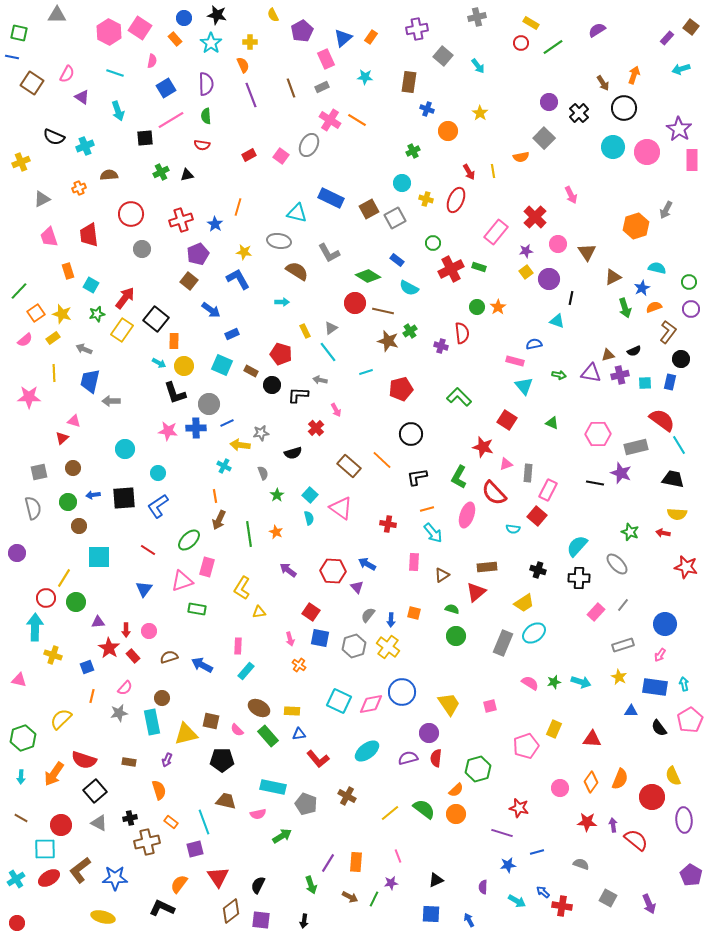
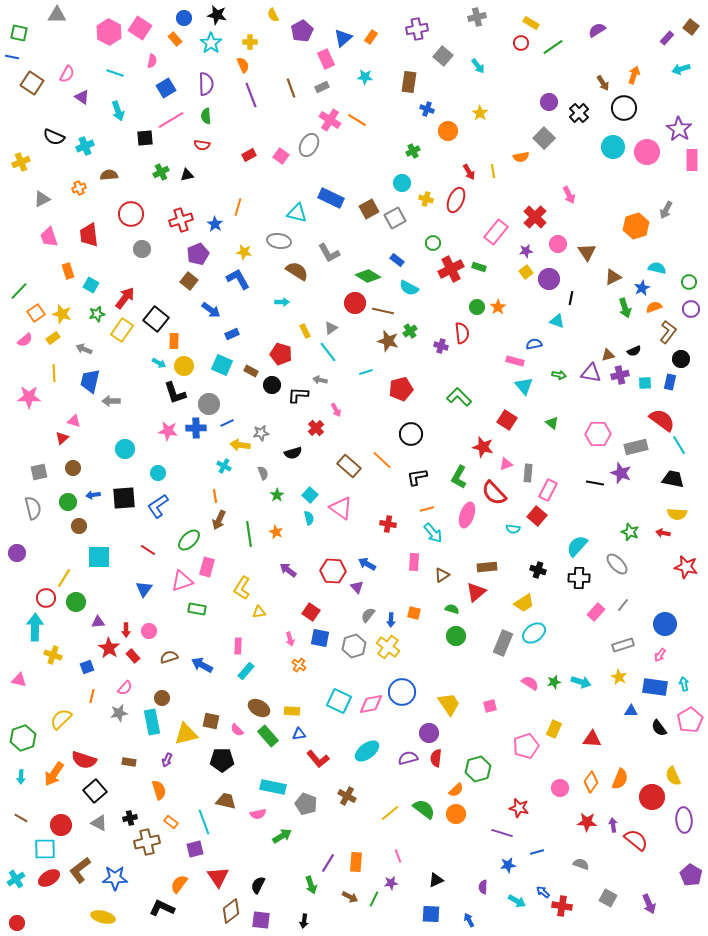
pink arrow at (571, 195): moved 2 px left
green triangle at (552, 423): rotated 16 degrees clockwise
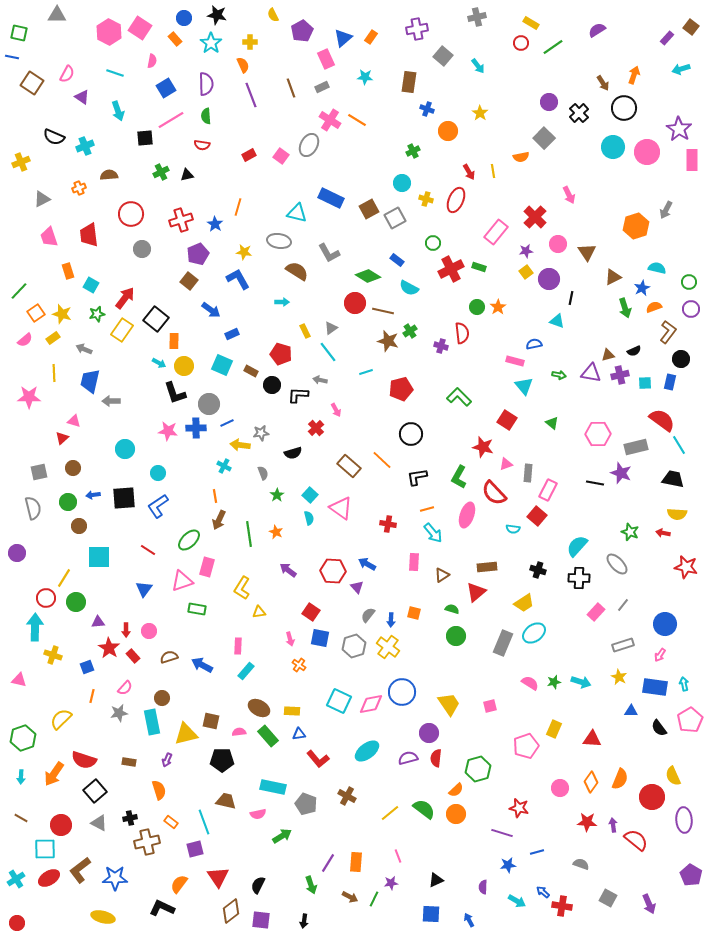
pink semicircle at (237, 730): moved 2 px right, 2 px down; rotated 128 degrees clockwise
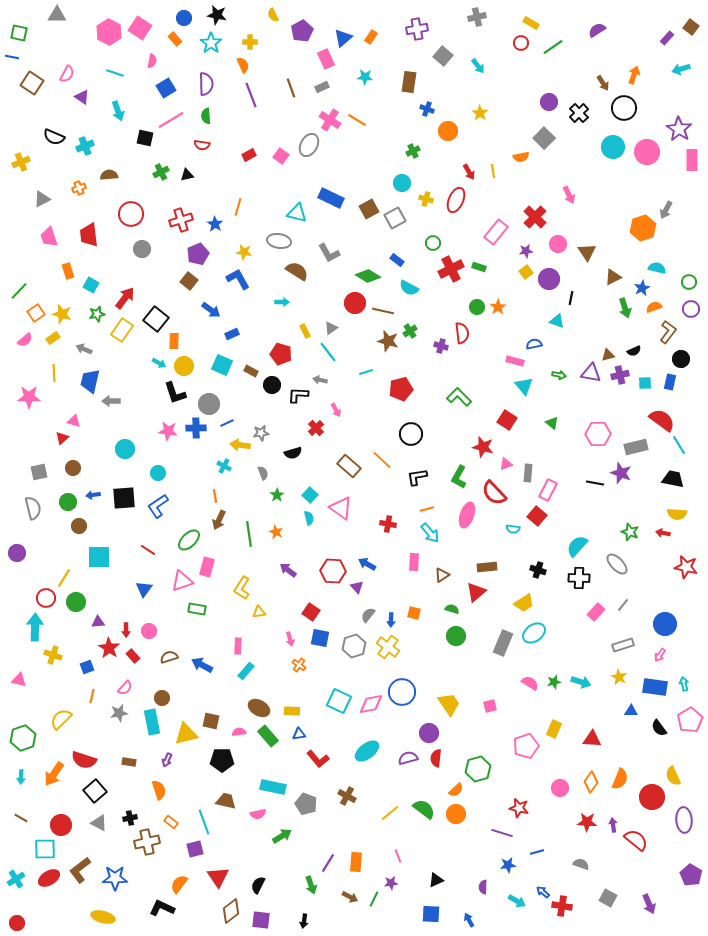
black square at (145, 138): rotated 18 degrees clockwise
orange hexagon at (636, 226): moved 7 px right, 2 px down
cyan arrow at (433, 533): moved 3 px left
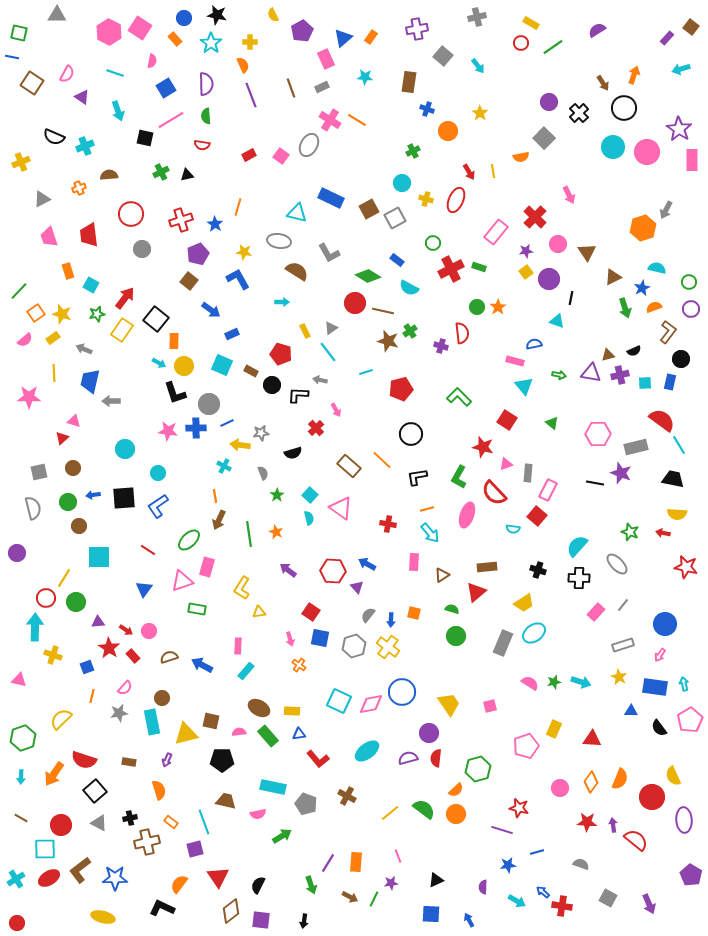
red arrow at (126, 630): rotated 56 degrees counterclockwise
purple line at (502, 833): moved 3 px up
